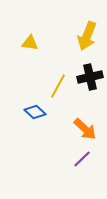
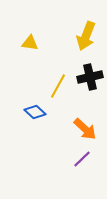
yellow arrow: moved 1 px left
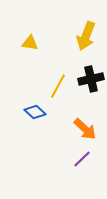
black cross: moved 1 px right, 2 px down
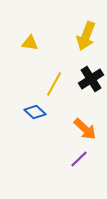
black cross: rotated 20 degrees counterclockwise
yellow line: moved 4 px left, 2 px up
purple line: moved 3 px left
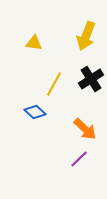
yellow triangle: moved 4 px right
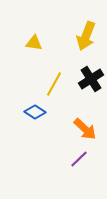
blue diamond: rotated 10 degrees counterclockwise
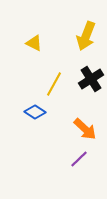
yellow triangle: rotated 18 degrees clockwise
